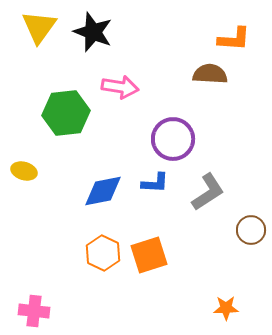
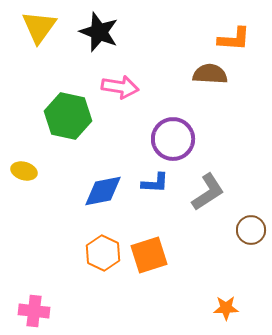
black star: moved 6 px right
green hexagon: moved 2 px right, 3 px down; rotated 18 degrees clockwise
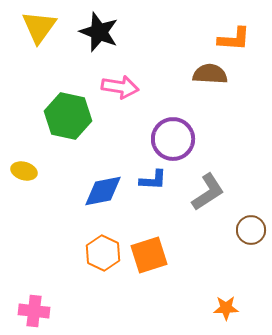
blue L-shape: moved 2 px left, 3 px up
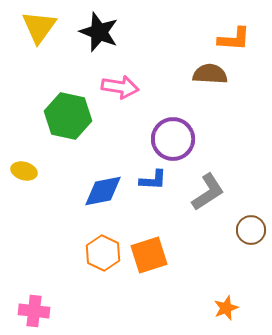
orange star: rotated 20 degrees counterclockwise
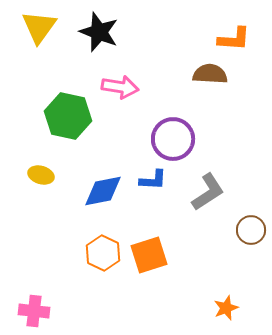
yellow ellipse: moved 17 px right, 4 px down
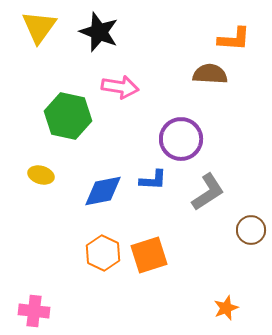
purple circle: moved 8 px right
